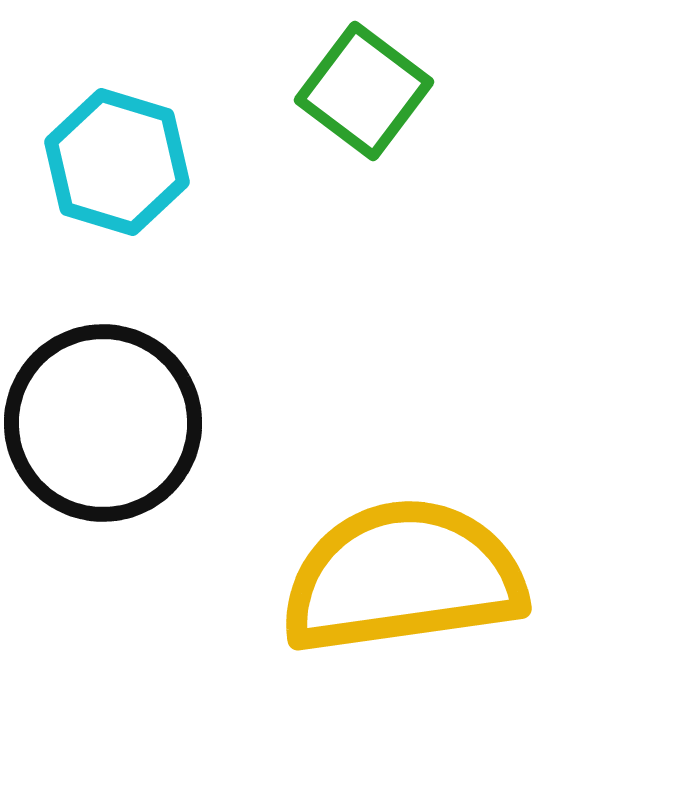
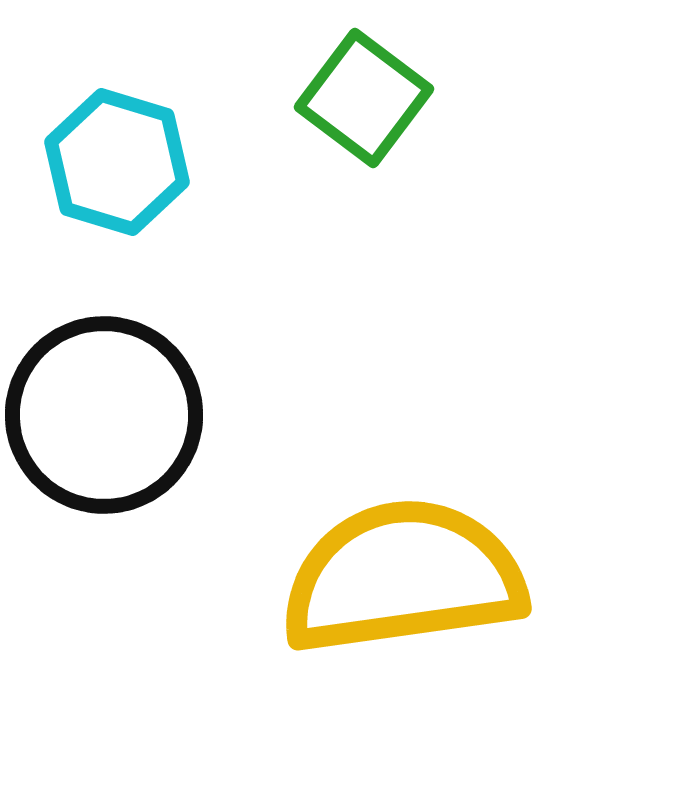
green square: moved 7 px down
black circle: moved 1 px right, 8 px up
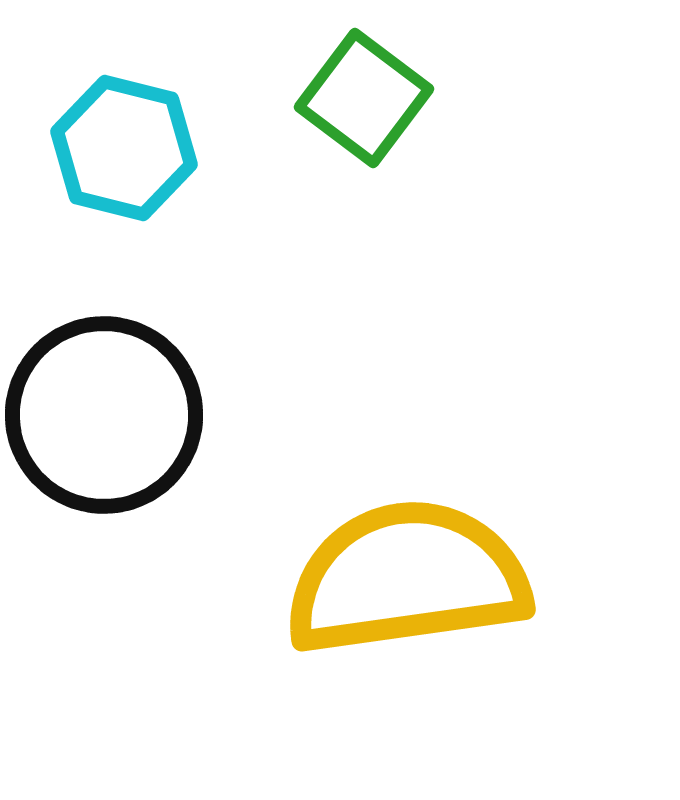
cyan hexagon: moved 7 px right, 14 px up; rotated 3 degrees counterclockwise
yellow semicircle: moved 4 px right, 1 px down
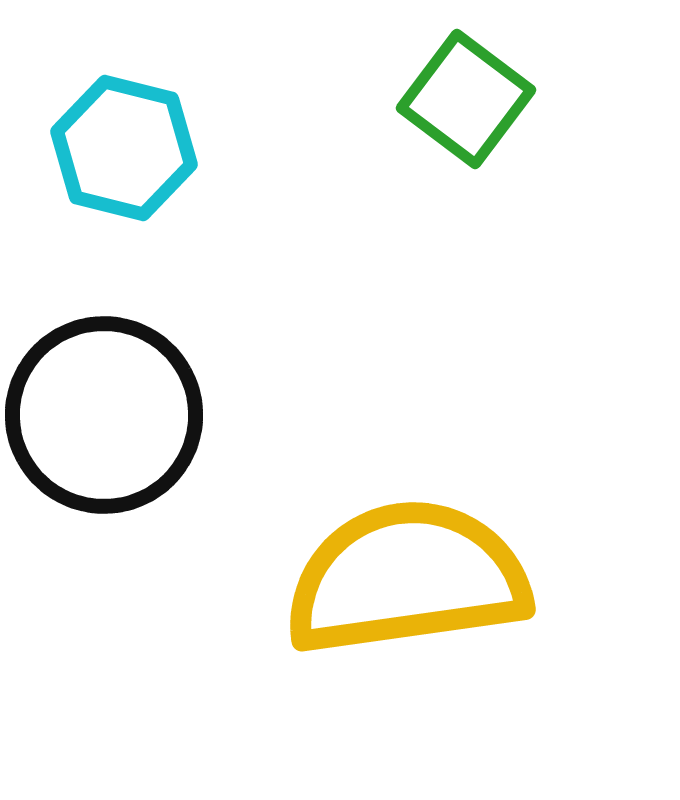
green square: moved 102 px right, 1 px down
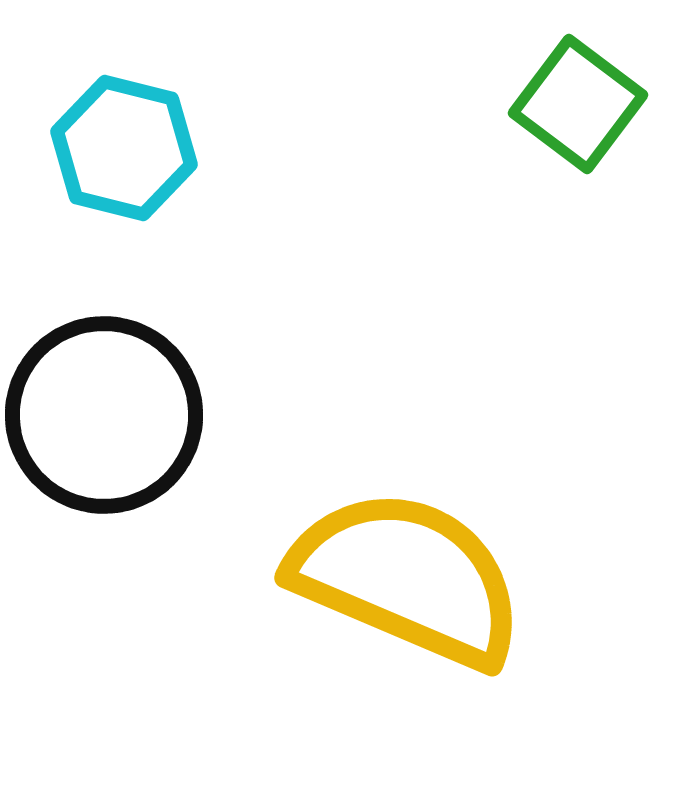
green square: moved 112 px right, 5 px down
yellow semicircle: rotated 31 degrees clockwise
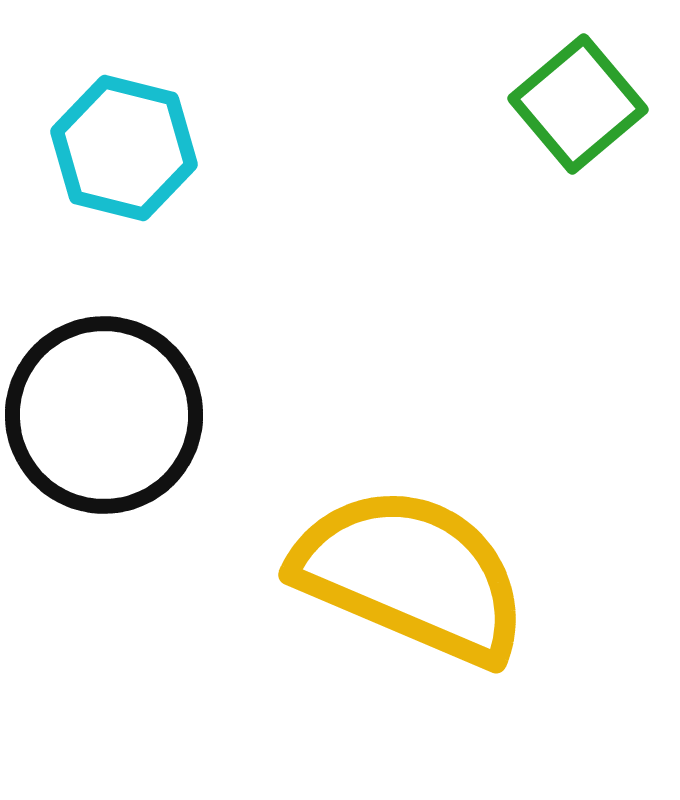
green square: rotated 13 degrees clockwise
yellow semicircle: moved 4 px right, 3 px up
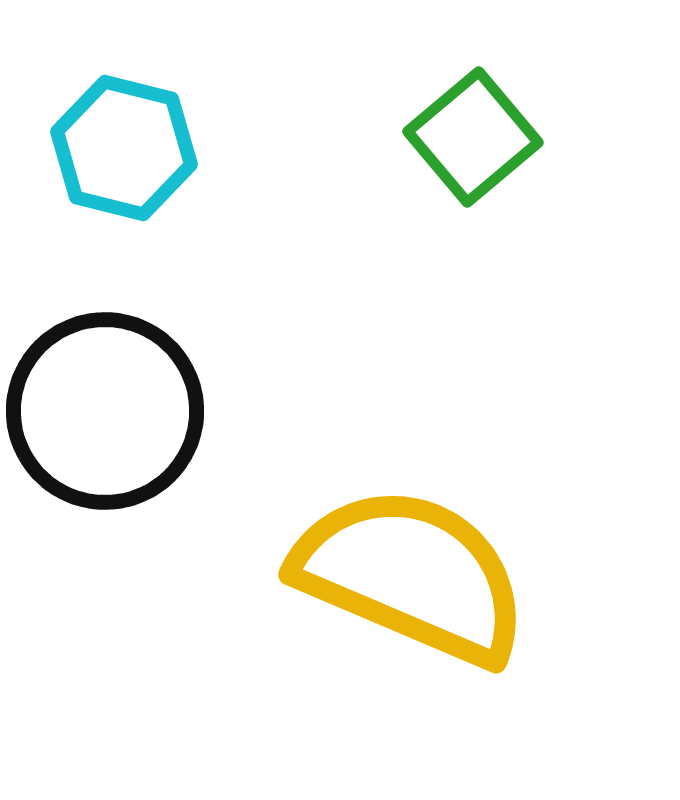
green square: moved 105 px left, 33 px down
black circle: moved 1 px right, 4 px up
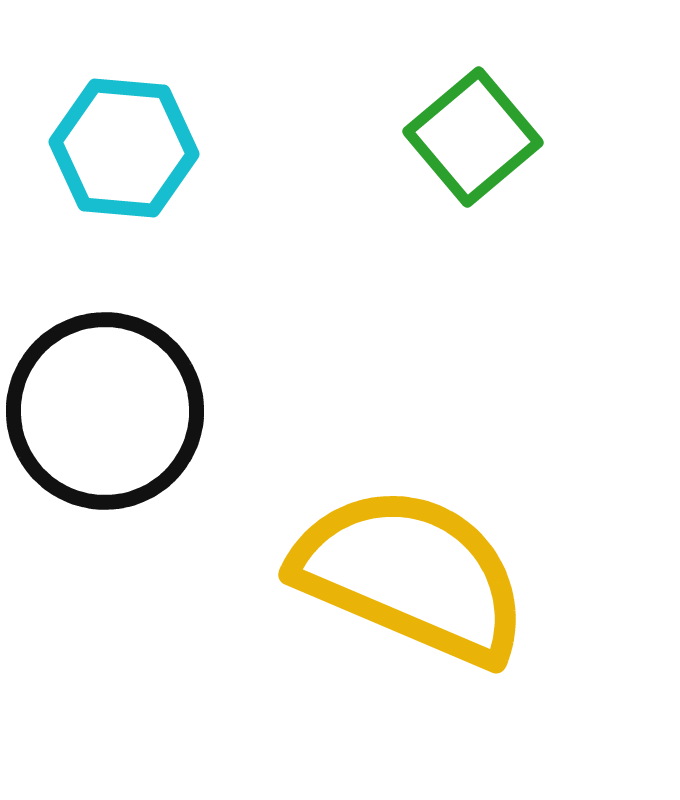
cyan hexagon: rotated 9 degrees counterclockwise
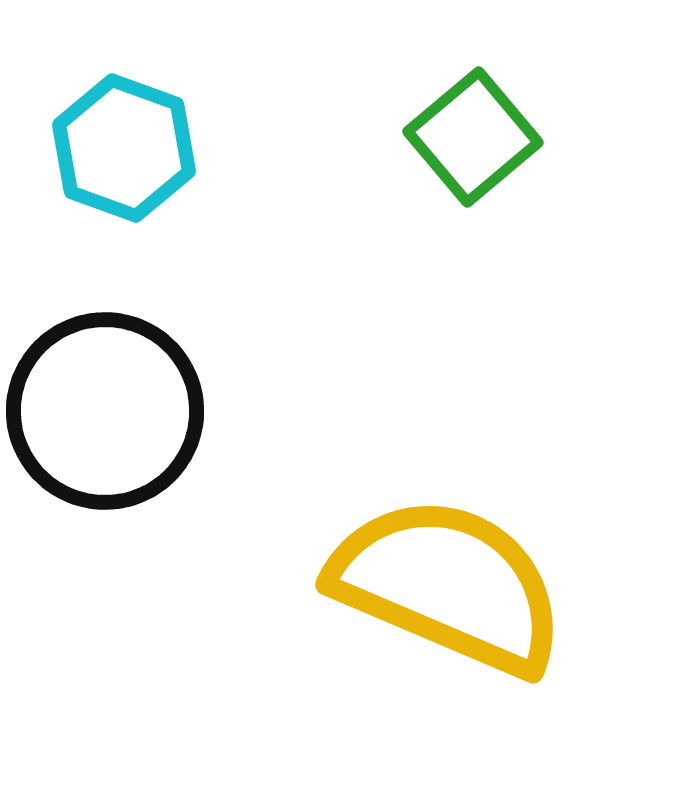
cyan hexagon: rotated 15 degrees clockwise
yellow semicircle: moved 37 px right, 10 px down
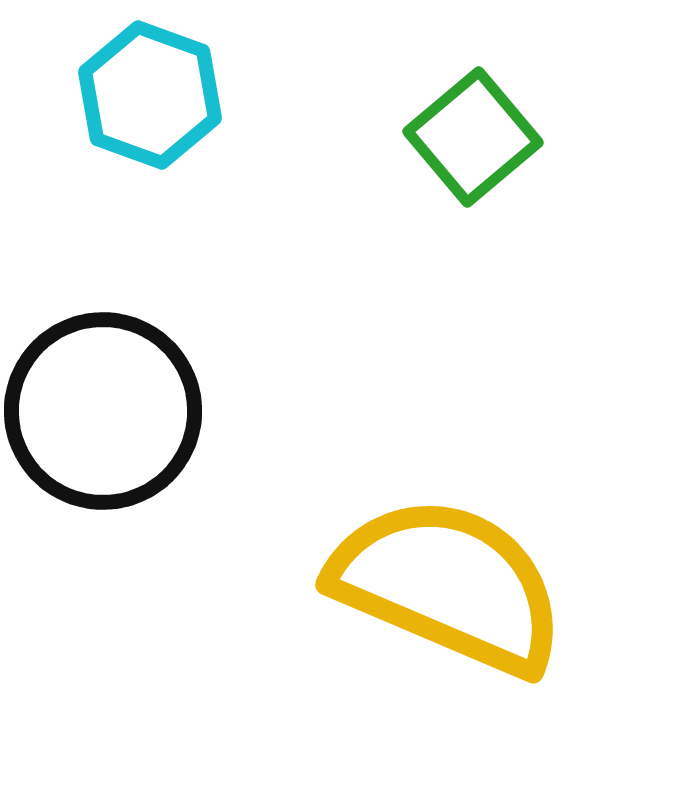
cyan hexagon: moved 26 px right, 53 px up
black circle: moved 2 px left
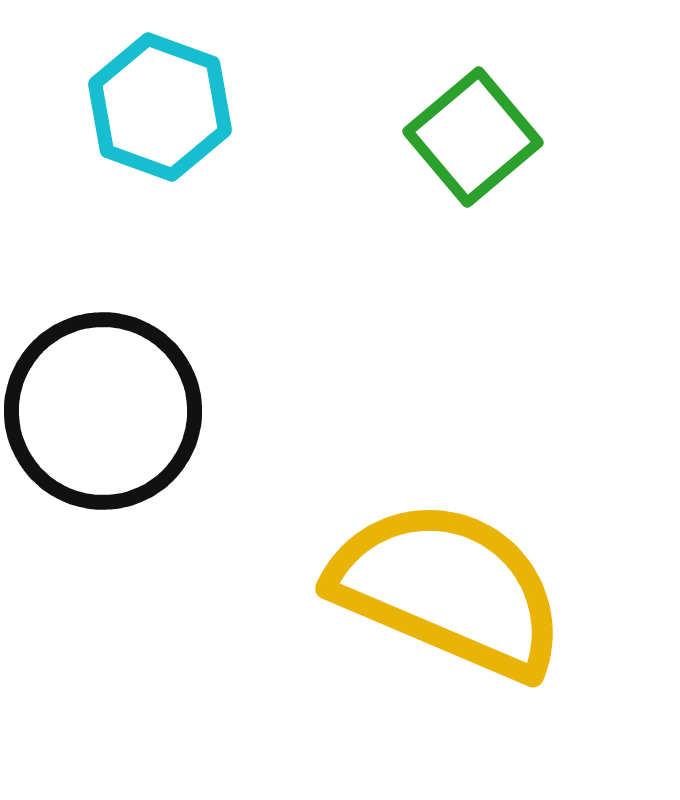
cyan hexagon: moved 10 px right, 12 px down
yellow semicircle: moved 4 px down
